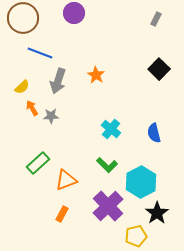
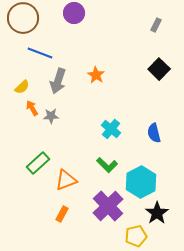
gray rectangle: moved 6 px down
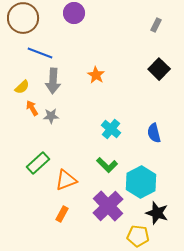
gray arrow: moved 5 px left; rotated 15 degrees counterclockwise
black star: rotated 20 degrees counterclockwise
yellow pentagon: moved 2 px right; rotated 20 degrees clockwise
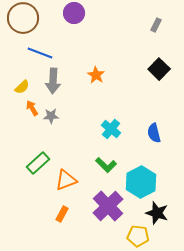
green L-shape: moved 1 px left
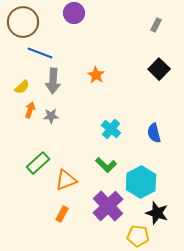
brown circle: moved 4 px down
orange arrow: moved 2 px left, 2 px down; rotated 49 degrees clockwise
